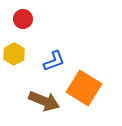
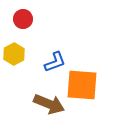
blue L-shape: moved 1 px right, 1 px down
orange square: moved 2 px left, 3 px up; rotated 28 degrees counterclockwise
brown arrow: moved 5 px right, 3 px down
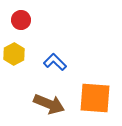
red circle: moved 2 px left, 1 px down
blue L-shape: rotated 115 degrees counterclockwise
orange square: moved 13 px right, 13 px down
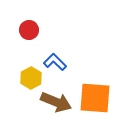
red circle: moved 8 px right, 10 px down
yellow hexagon: moved 17 px right, 24 px down
brown arrow: moved 7 px right, 2 px up
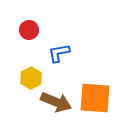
blue L-shape: moved 4 px right, 9 px up; rotated 55 degrees counterclockwise
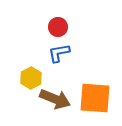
red circle: moved 29 px right, 3 px up
brown arrow: moved 1 px left, 3 px up
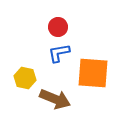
yellow hexagon: moved 6 px left; rotated 20 degrees counterclockwise
orange square: moved 2 px left, 25 px up
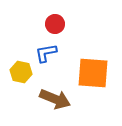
red circle: moved 3 px left, 3 px up
blue L-shape: moved 13 px left
yellow hexagon: moved 4 px left, 6 px up
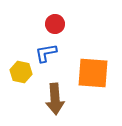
brown arrow: rotated 64 degrees clockwise
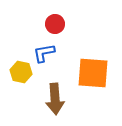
blue L-shape: moved 2 px left
